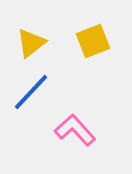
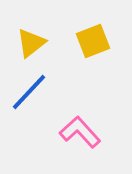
blue line: moved 2 px left
pink L-shape: moved 5 px right, 2 px down
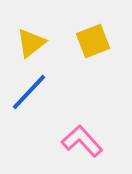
pink L-shape: moved 2 px right, 9 px down
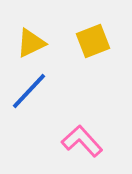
yellow triangle: rotated 12 degrees clockwise
blue line: moved 1 px up
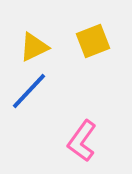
yellow triangle: moved 3 px right, 4 px down
pink L-shape: rotated 102 degrees counterclockwise
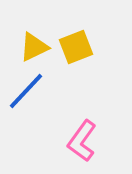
yellow square: moved 17 px left, 6 px down
blue line: moved 3 px left
